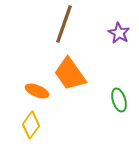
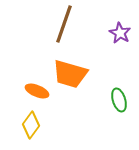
purple star: moved 1 px right
orange trapezoid: rotated 39 degrees counterclockwise
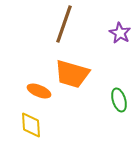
orange trapezoid: moved 2 px right
orange ellipse: moved 2 px right
yellow diamond: rotated 40 degrees counterclockwise
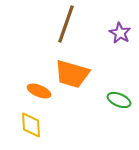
brown line: moved 2 px right
green ellipse: rotated 50 degrees counterclockwise
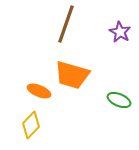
purple star: moved 1 px up
orange trapezoid: moved 1 px down
yellow diamond: rotated 48 degrees clockwise
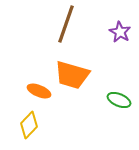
yellow diamond: moved 2 px left
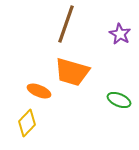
purple star: moved 2 px down
orange trapezoid: moved 3 px up
yellow diamond: moved 2 px left, 2 px up
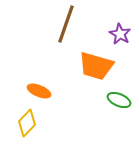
orange trapezoid: moved 24 px right, 6 px up
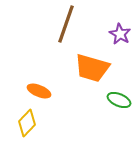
orange trapezoid: moved 4 px left, 2 px down
